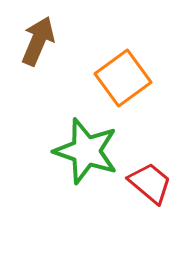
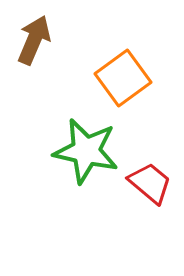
brown arrow: moved 4 px left, 1 px up
green star: rotated 6 degrees counterclockwise
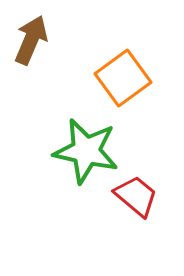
brown arrow: moved 3 px left
red trapezoid: moved 14 px left, 13 px down
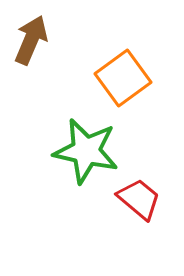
red trapezoid: moved 3 px right, 3 px down
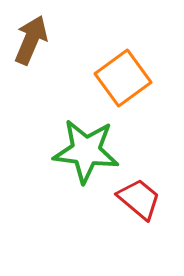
green star: rotated 6 degrees counterclockwise
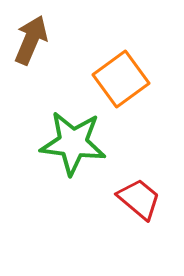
orange square: moved 2 px left, 1 px down
green star: moved 13 px left, 8 px up
